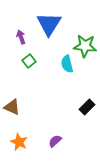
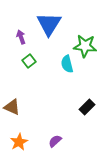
orange star: rotated 18 degrees clockwise
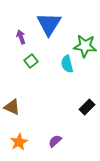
green square: moved 2 px right
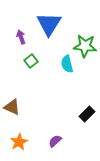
black rectangle: moved 7 px down
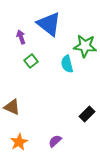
blue triangle: rotated 24 degrees counterclockwise
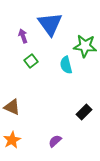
blue triangle: moved 1 px right; rotated 16 degrees clockwise
purple arrow: moved 2 px right, 1 px up
cyan semicircle: moved 1 px left, 1 px down
black rectangle: moved 3 px left, 2 px up
orange star: moved 7 px left, 2 px up
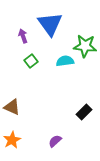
cyan semicircle: moved 1 px left, 4 px up; rotated 96 degrees clockwise
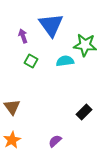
blue triangle: moved 1 px right, 1 px down
green star: moved 1 px up
green square: rotated 24 degrees counterclockwise
brown triangle: rotated 30 degrees clockwise
